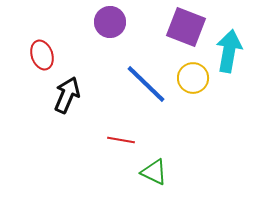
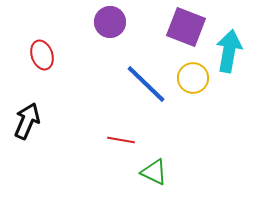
black arrow: moved 40 px left, 26 px down
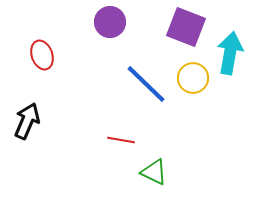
cyan arrow: moved 1 px right, 2 px down
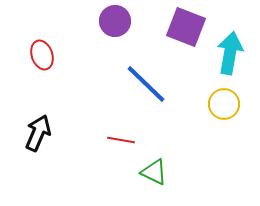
purple circle: moved 5 px right, 1 px up
yellow circle: moved 31 px right, 26 px down
black arrow: moved 11 px right, 12 px down
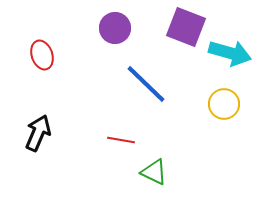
purple circle: moved 7 px down
cyan arrow: rotated 96 degrees clockwise
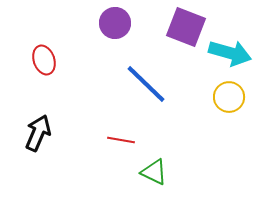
purple circle: moved 5 px up
red ellipse: moved 2 px right, 5 px down
yellow circle: moved 5 px right, 7 px up
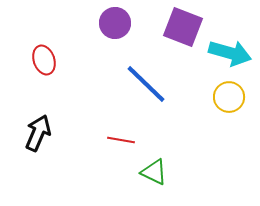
purple square: moved 3 px left
